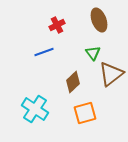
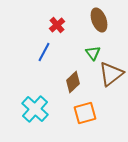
red cross: rotated 14 degrees counterclockwise
blue line: rotated 42 degrees counterclockwise
cyan cross: rotated 8 degrees clockwise
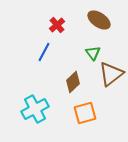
brown ellipse: rotated 35 degrees counterclockwise
cyan cross: rotated 20 degrees clockwise
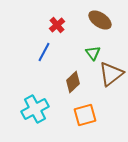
brown ellipse: moved 1 px right
orange square: moved 2 px down
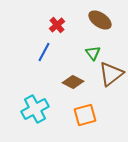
brown diamond: rotated 70 degrees clockwise
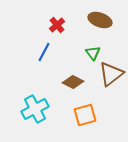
brown ellipse: rotated 15 degrees counterclockwise
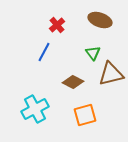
brown triangle: rotated 24 degrees clockwise
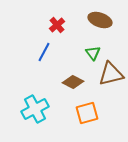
orange square: moved 2 px right, 2 px up
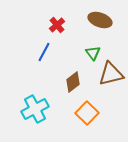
brown diamond: rotated 65 degrees counterclockwise
orange square: rotated 30 degrees counterclockwise
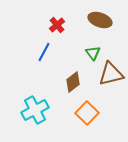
cyan cross: moved 1 px down
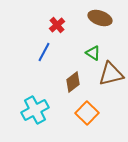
brown ellipse: moved 2 px up
green triangle: rotated 21 degrees counterclockwise
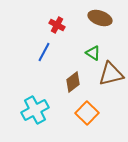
red cross: rotated 21 degrees counterclockwise
